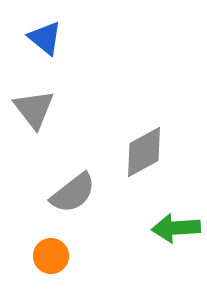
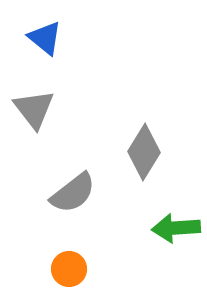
gray diamond: rotated 30 degrees counterclockwise
orange circle: moved 18 px right, 13 px down
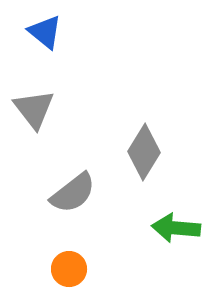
blue triangle: moved 6 px up
green arrow: rotated 9 degrees clockwise
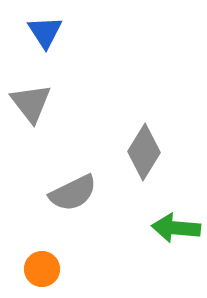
blue triangle: rotated 18 degrees clockwise
gray triangle: moved 3 px left, 6 px up
gray semicircle: rotated 12 degrees clockwise
orange circle: moved 27 px left
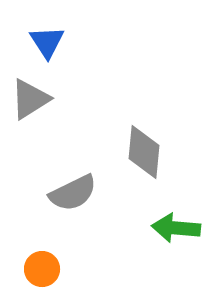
blue triangle: moved 2 px right, 10 px down
gray triangle: moved 1 px left, 4 px up; rotated 36 degrees clockwise
gray diamond: rotated 26 degrees counterclockwise
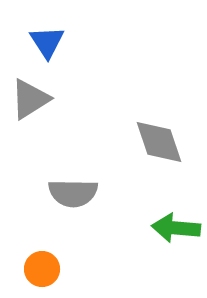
gray diamond: moved 15 px right, 10 px up; rotated 24 degrees counterclockwise
gray semicircle: rotated 27 degrees clockwise
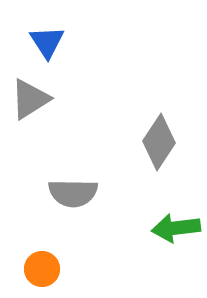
gray diamond: rotated 52 degrees clockwise
green arrow: rotated 12 degrees counterclockwise
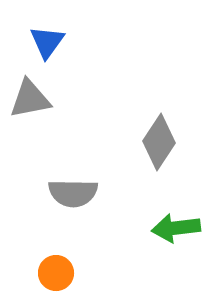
blue triangle: rotated 9 degrees clockwise
gray triangle: rotated 21 degrees clockwise
orange circle: moved 14 px right, 4 px down
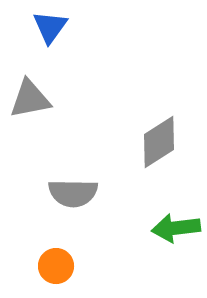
blue triangle: moved 3 px right, 15 px up
gray diamond: rotated 24 degrees clockwise
orange circle: moved 7 px up
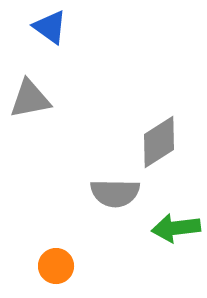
blue triangle: rotated 30 degrees counterclockwise
gray semicircle: moved 42 px right
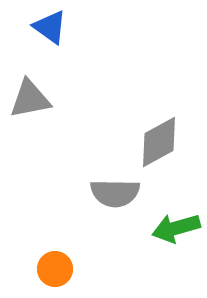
gray diamond: rotated 4 degrees clockwise
green arrow: rotated 9 degrees counterclockwise
orange circle: moved 1 px left, 3 px down
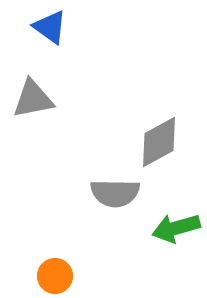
gray triangle: moved 3 px right
orange circle: moved 7 px down
